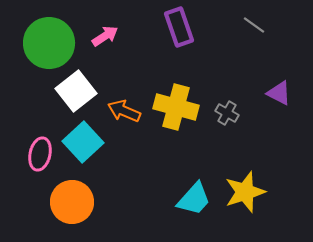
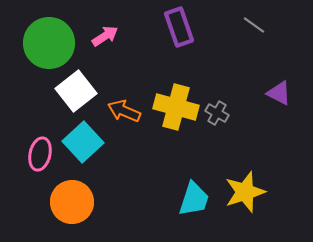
gray cross: moved 10 px left
cyan trapezoid: rotated 24 degrees counterclockwise
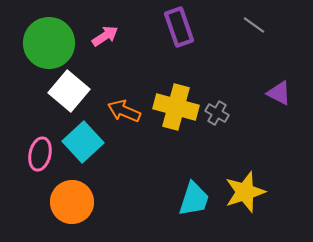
white square: moved 7 px left; rotated 12 degrees counterclockwise
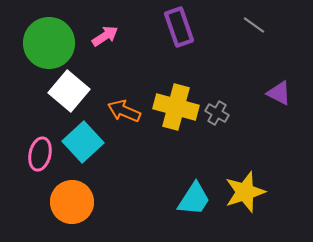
cyan trapezoid: rotated 15 degrees clockwise
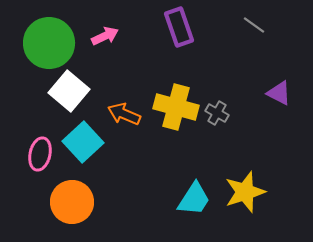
pink arrow: rotated 8 degrees clockwise
orange arrow: moved 3 px down
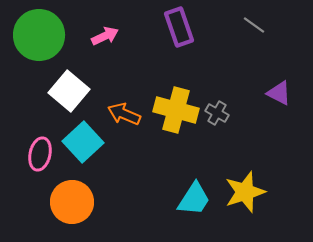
green circle: moved 10 px left, 8 px up
yellow cross: moved 3 px down
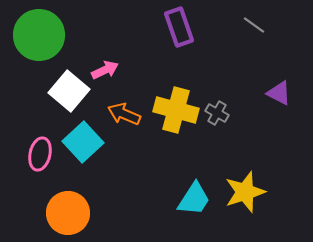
pink arrow: moved 34 px down
orange circle: moved 4 px left, 11 px down
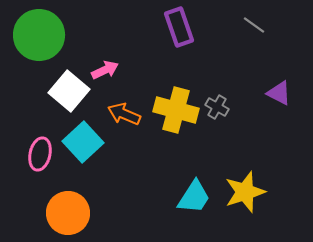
gray cross: moved 6 px up
cyan trapezoid: moved 2 px up
